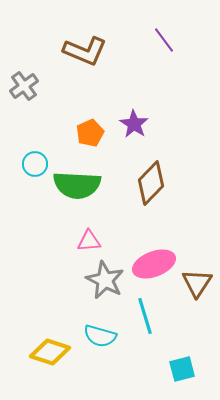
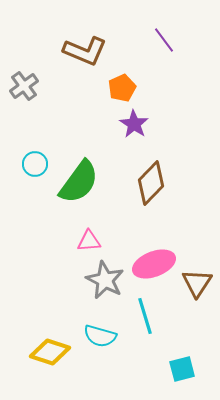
orange pentagon: moved 32 px right, 45 px up
green semicircle: moved 2 px right, 3 px up; rotated 57 degrees counterclockwise
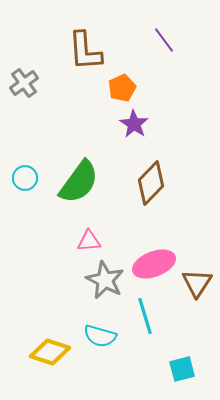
brown L-shape: rotated 63 degrees clockwise
gray cross: moved 3 px up
cyan circle: moved 10 px left, 14 px down
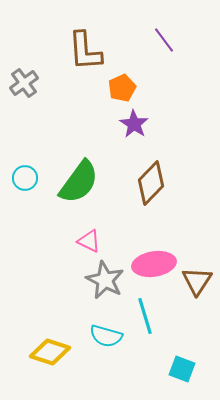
pink triangle: rotated 30 degrees clockwise
pink ellipse: rotated 12 degrees clockwise
brown triangle: moved 2 px up
cyan semicircle: moved 6 px right
cyan square: rotated 36 degrees clockwise
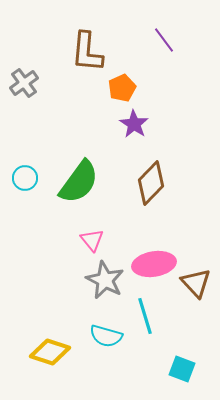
brown L-shape: moved 2 px right, 1 px down; rotated 9 degrees clockwise
pink triangle: moved 3 px right, 1 px up; rotated 25 degrees clockwise
brown triangle: moved 1 px left, 2 px down; rotated 16 degrees counterclockwise
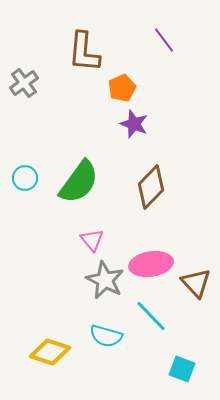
brown L-shape: moved 3 px left
purple star: rotated 12 degrees counterclockwise
brown diamond: moved 4 px down
pink ellipse: moved 3 px left
cyan line: moved 6 px right; rotated 27 degrees counterclockwise
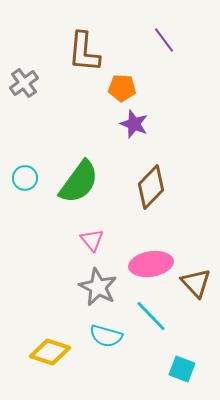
orange pentagon: rotated 28 degrees clockwise
gray star: moved 7 px left, 7 px down
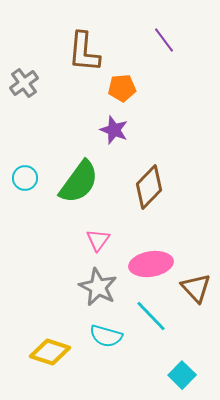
orange pentagon: rotated 8 degrees counterclockwise
purple star: moved 20 px left, 6 px down
brown diamond: moved 2 px left
pink triangle: moved 6 px right; rotated 15 degrees clockwise
brown triangle: moved 5 px down
cyan square: moved 6 px down; rotated 24 degrees clockwise
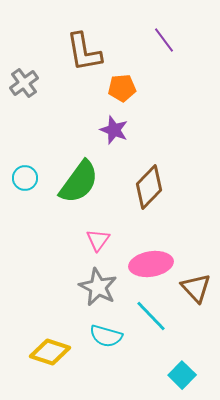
brown L-shape: rotated 15 degrees counterclockwise
